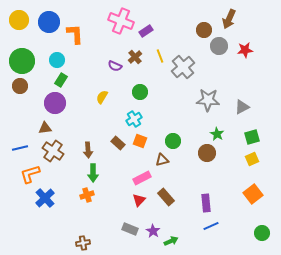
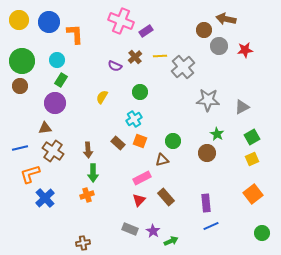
brown arrow at (229, 19): moved 3 px left; rotated 78 degrees clockwise
yellow line at (160, 56): rotated 72 degrees counterclockwise
green square at (252, 137): rotated 14 degrees counterclockwise
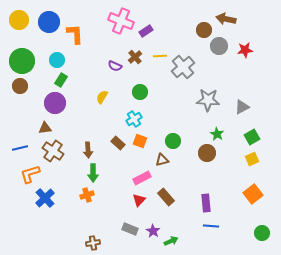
blue line at (211, 226): rotated 28 degrees clockwise
brown cross at (83, 243): moved 10 px right
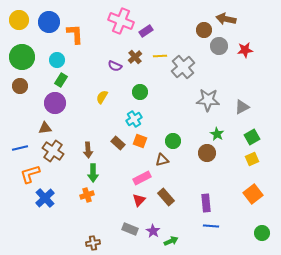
green circle at (22, 61): moved 4 px up
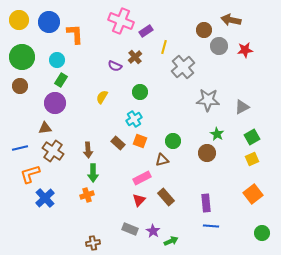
brown arrow at (226, 19): moved 5 px right, 1 px down
yellow line at (160, 56): moved 4 px right, 9 px up; rotated 72 degrees counterclockwise
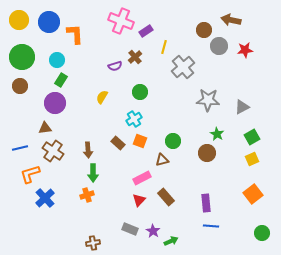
purple semicircle at (115, 66): rotated 40 degrees counterclockwise
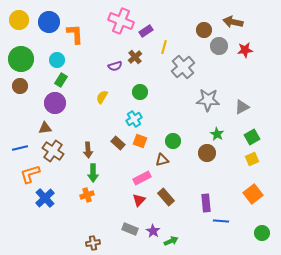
brown arrow at (231, 20): moved 2 px right, 2 px down
green circle at (22, 57): moved 1 px left, 2 px down
blue line at (211, 226): moved 10 px right, 5 px up
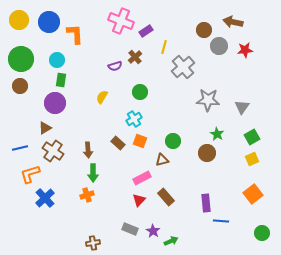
green rectangle at (61, 80): rotated 24 degrees counterclockwise
gray triangle at (242, 107): rotated 28 degrees counterclockwise
brown triangle at (45, 128): rotated 24 degrees counterclockwise
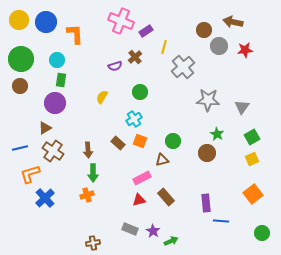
blue circle at (49, 22): moved 3 px left
red triangle at (139, 200): rotated 32 degrees clockwise
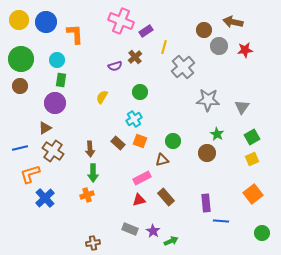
brown arrow at (88, 150): moved 2 px right, 1 px up
